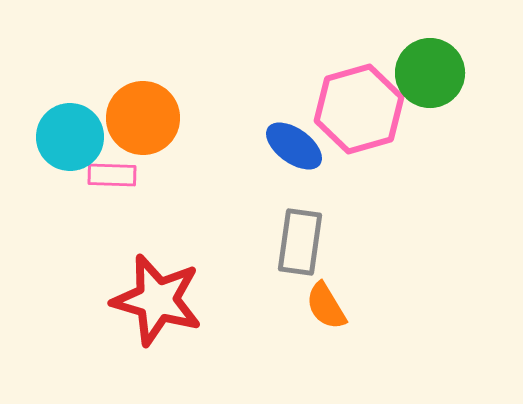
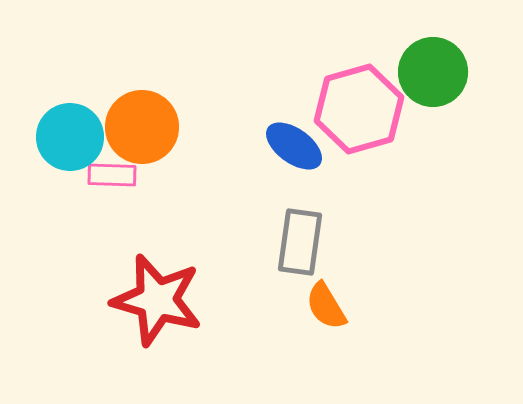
green circle: moved 3 px right, 1 px up
orange circle: moved 1 px left, 9 px down
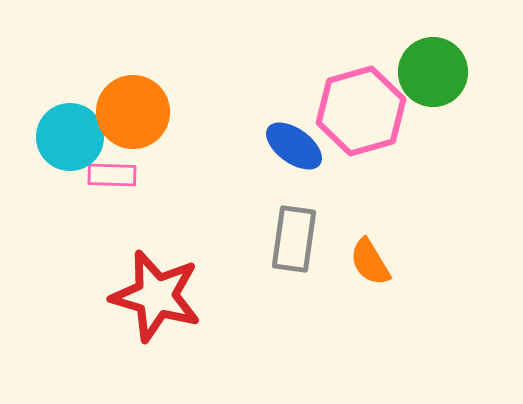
pink hexagon: moved 2 px right, 2 px down
orange circle: moved 9 px left, 15 px up
gray rectangle: moved 6 px left, 3 px up
red star: moved 1 px left, 4 px up
orange semicircle: moved 44 px right, 44 px up
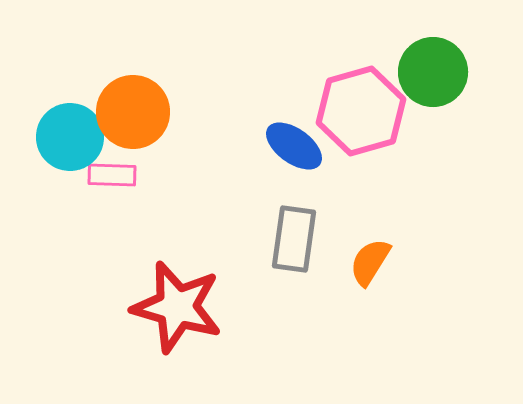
orange semicircle: rotated 63 degrees clockwise
red star: moved 21 px right, 11 px down
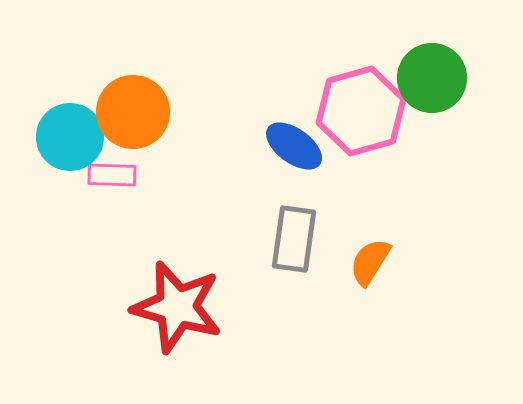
green circle: moved 1 px left, 6 px down
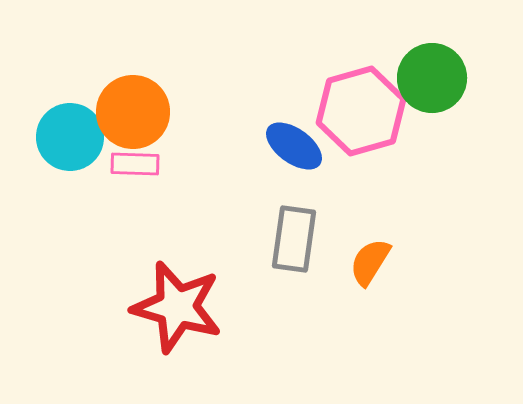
pink rectangle: moved 23 px right, 11 px up
